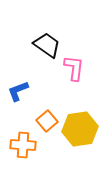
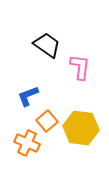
pink L-shape: moved 6 px right, 1 px up
blue L-shape: moved 10 px right, 5 px down
yellow hexagon: moved 1 px right, 1 px up; rotated 16 degrees clockwise
orange cross: moved 4 px right, 2 px up; rotated 20 degrees clockwise
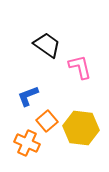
pink L-shape: rotated 20 degrees counterclockwise
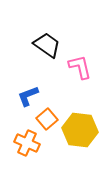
orange square: moved 2 px up
yellow hexagon: moved 1 px left, 2 px down
